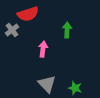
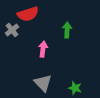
gray triangle: moved 4 px left, 1 px up
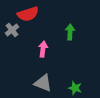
green arrow: moved 3 px right, 2 px down
gray triangle: rotated 24 degrees counterclockwise
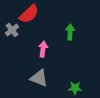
red semicircle: moved 1 px right; rotated 25 degrees counterclockwise
gray triangle: moved 4 px left, 5 px up
green star: rotated 16 degrees counterclockwise
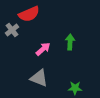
red semicircle: rotated 20 degrees clockwise
green arrow: moved 10 px down
pink arrow: rotated 42 degrees clockwise
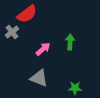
red semicircle: moved 2 px left; rotated 15 degrees counterclockwise
gray cross: moved 2 px down
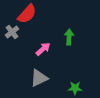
red semicircle: rotated 10 degrees counterclockwise
green arrow: moved 1 px left, 5 px up
gray triangle: rotated 48 degrees counterclockwise
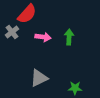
pink arrow: moved 12 px up; rotated 49 degrees clockwise
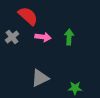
red semicircle: moved 1 px right, 2 px down; rotated 90 degrees counterclockwise
gray cross: moved 5 px down
gray triangle: moved 1 px right
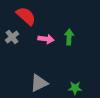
red semicircle: moved 2 px left
pink arrow: moved 3 px right, 2 px down
gray triangle: moved 1 px left, 5 px down
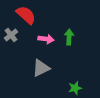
red semicircle: moved 1 px up
gray cross: moved 1 px left, 2 px up
gray triangle: moved 2 px right, 15 px up
green star: rotated 16 degrees counterclockwise
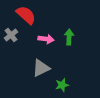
green star: moved 13 px left, 3 px up
